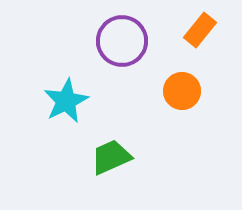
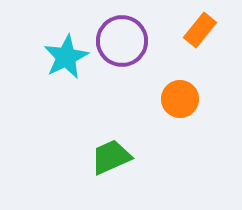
orange circle: moved 2 px left, 8 px down
cyan star: moved 44 px up
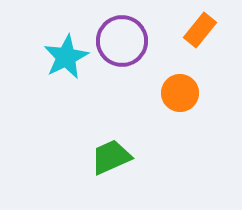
orange circle: moved 6 px up
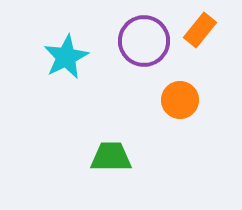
purple circle: moved 22 px right
orange circle: moved 7 px down
green trapezoid: rotated 24 degrees clockwise
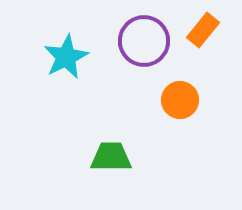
orange rectangle: moved 3 px right
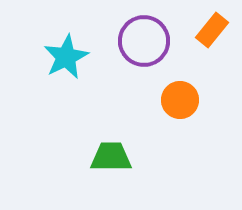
orange rectangle: moved 9 px right
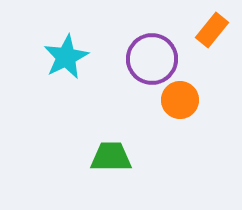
purple circle: moved 8 px right, 18 px down
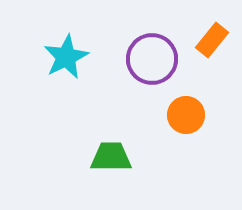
orange rectangle: moved 10 px down
orange circle: moved 6 px right, 15 px down
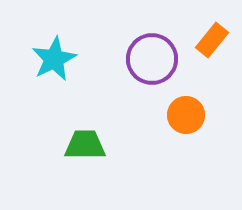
cyan star: moved 12 px left, 2 px down
green trapezoid: moved 26 px left, 12 px up
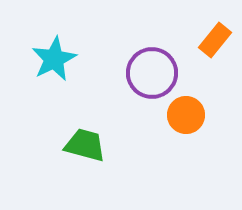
orange rectangle: moved 3 px right
purple circle: moved 14 px down
green trapezoid: rotated 15 degrees clockwise
